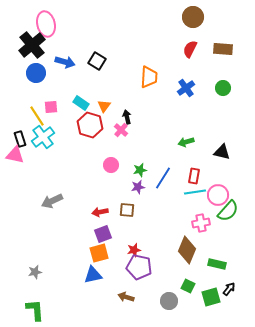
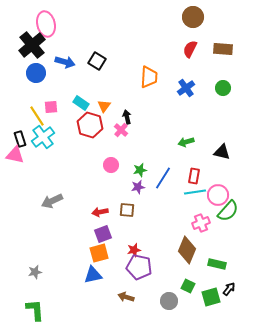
pink cross at (201, 223): rotated 12 degrees counterclockwise
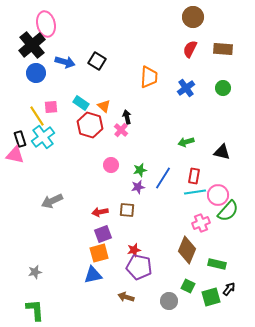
orange triangle at (104, 106): rotated 24 degrees counterclockwise
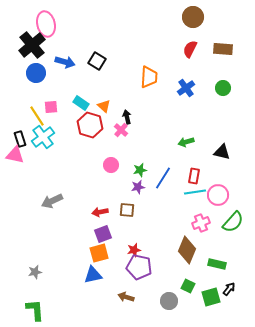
green semicircle at (228, 211): moved 5 px right, 11 px down
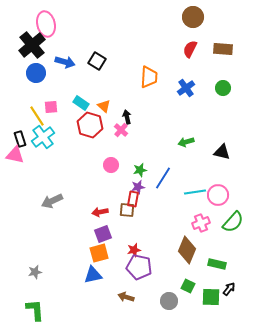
red rectangle at (194, 176): moved 61 px left, 23 px down
green square at (211, 297): rotated 18 degrees clockwise
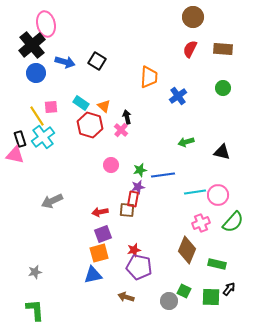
blue cross at (186, 88): moved 8 px left, 8 px down
blue line at (163, 178): moved 3 px up; rotated 50 degrees clockwise
green square at (188, 286): moved 4 px left, 5 px down
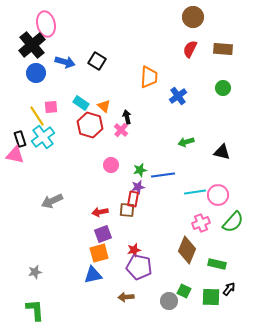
brown arrow at (126, 297): rotated 21 degrees counterclockwise
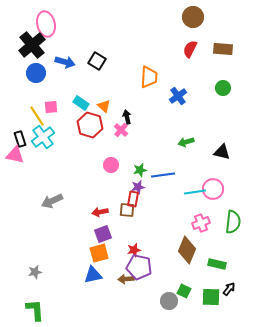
pink circle at (218, 195): moved 5 px left, 6 px up
green semicircle at (233, 222): rotated 35 degrees counterclockwise
brown arrow at (126, 297): moved 18 px up
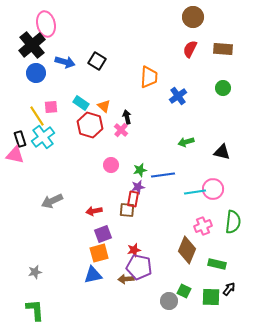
red arrow at (100, 212): moved 6 px left, 1 px up
pink cross at (201, 223): moved 2 px right, 3 px down
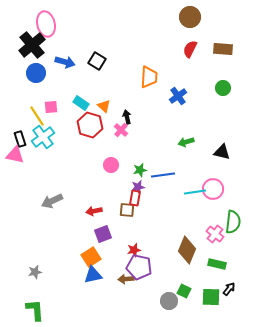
brown circle at (193, 17): moved 3 px left
red rectangle at (133, 199): moved 2 px right, 1 px up
pink cross at (203, 226): moved 12 px right, 8 px down; rotated 30 degrees counterclockwise
orange square at (99, 253): moved 8 px left, 4 px down; rotated 18 degrees counterclockwise
